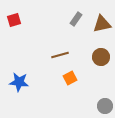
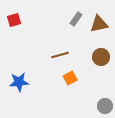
brown triangle: moved 3 px left
blue star: rotated 12 degrees counterclockwise
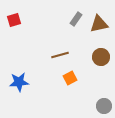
gray circle: moved 1 px left
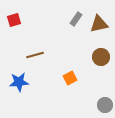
brown line: moved 25 px left
gray circle: moved 1 px right, 1 px up
